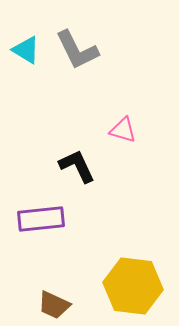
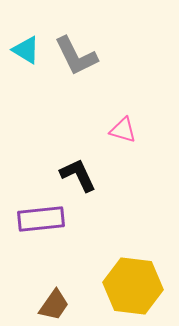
gray L-shape: moved 1 px left, 6 px down
black L-shape: moved 1 px right, 9 px down
brown trapezoid: rotated 80 degrees counterclockwise
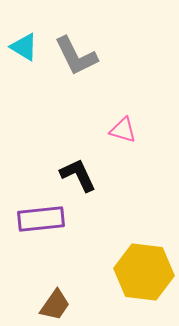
cyan triangle: moved 2 px left, 3 px up
yellow hexagon: moved 11 px right, 14 px up
brown trapezoid: moved 1 px right
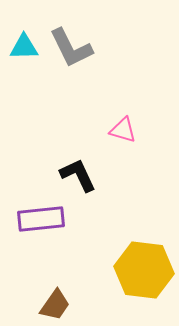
cyan triangle: rotated 32 degrees counterclockwise
gray L-shape: moved 5 px left, 8 px up
yellow hexagon: moved 2 px up
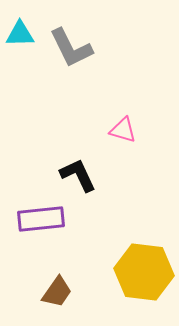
cyan triangle: moved 4 px left, 13 px up
yellow hexagon: moved 2 px down
brown trapezoid: moved 2 px right, 13 px up
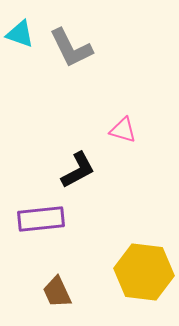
cyan triangle: rotated 20 degrees clockwise
black L-shape: moved 5 px up; rotated 87 degrees clockwise
brown trapezoid: rotated 120 degrees clockwise
